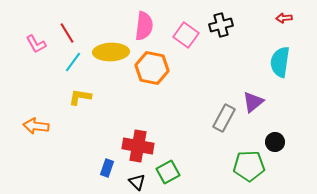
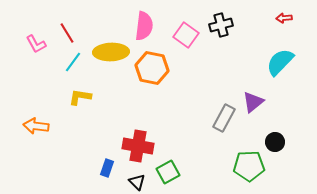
cyan semicircle: rotated 36 degrees clockwise
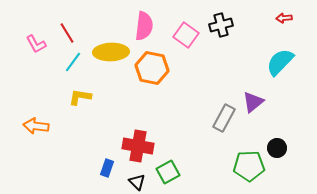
black circle: moved 2 px right, 6 px down
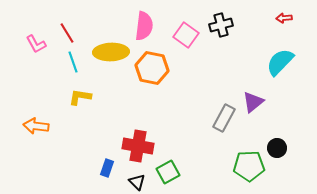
cyan line: rotated 55 degrees counterclockwise
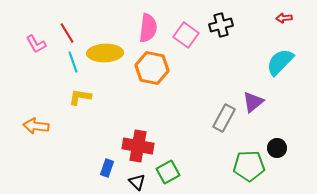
pink semicircle: moved 4 px right, 2 px down
yellow ellipse: moved 6 px left, 1 px down
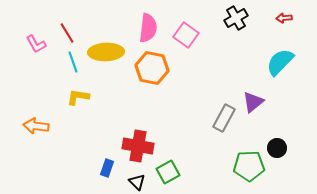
black cross: moved 15 px right, 7 px up; rotated 15 degrees counterclockwise
yellow ellipse: moved 1 px right, 1 px up
yellow L-shape: moved 2 px left
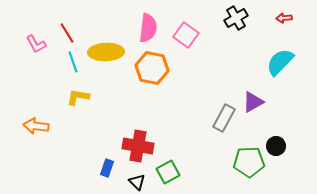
purple triangle: rotated 10 degrees clockwise
black circle: moved 1 px left, 2 px up
green pentagon: moved 4 px up
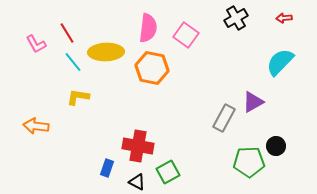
cyan line: rotated 20 degrees counterclockwise
black triangle: rotated 18 degrees counterclockwise
